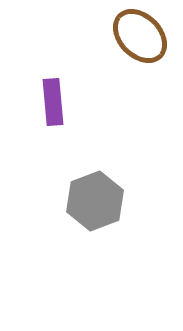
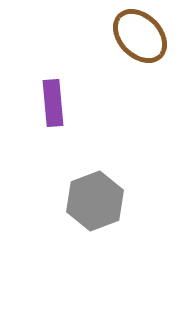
purple rectangle: moved 1 px down
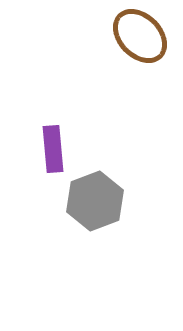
purple rectangle: moved 46 px down
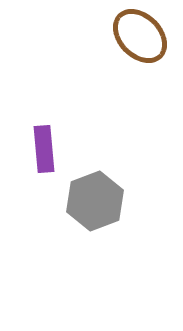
purple rectangle: moved 9 px left
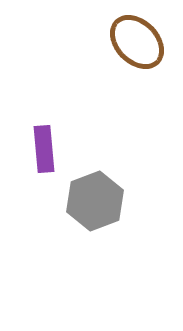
brown ellipse: moved 3 px left, 6 px down
